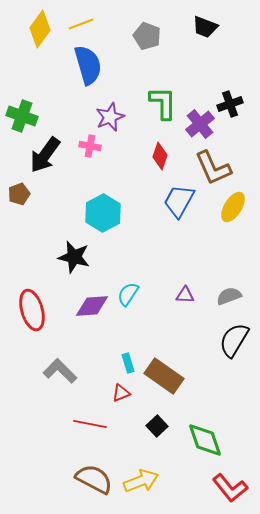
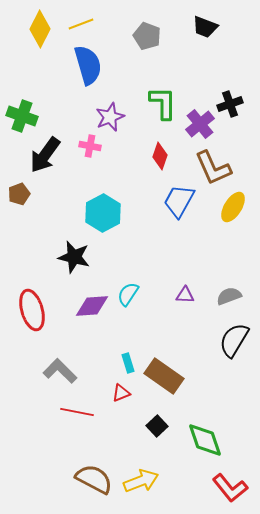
yellow diamond: rotated 9 degrees counterclockwise
red line: moved 13 px left, 12 px up
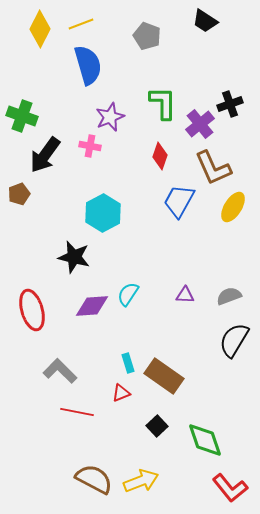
black trapezoid: moved 6 px up; rotated 12 degrees clockwise
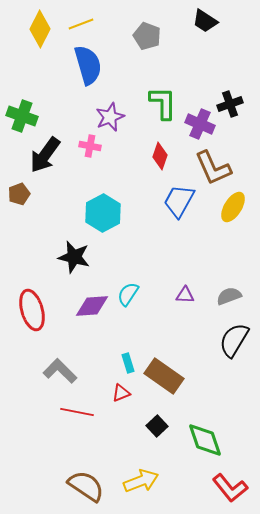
purple cross: rotated 28 degrees counterclockwise
brown semicircle: moved 8 px left, 7 px down; rotated 6 degrees clockwise
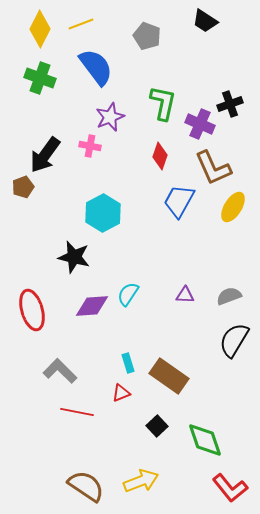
blue semicircle: moved 8 px right, 2 px down; rotated 21 degrees counterclockwise
green L-shape: rotated 12 degrees clockwise
green cross: moved 18 px right, 38 px up
brown pentagon: moved 4 px right, 7 px up
brown rectangle: moved 5 px right
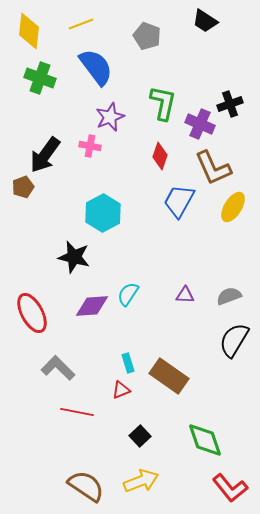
yellow diamond: moved 11 px left, 2 px down; rotated 21 degrees counterclockwise
red ellipse: moved 3 px down; rotated 12 degrees counterclockwise
gray L-shape: moved 2 px left, 3 px up
red triangle: moved 3 px up
black square: moved 17 px left, 10 px down
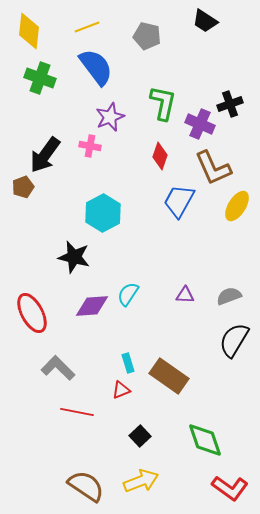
yellow line: moved 6 px right, 3 px down
gray pentagon: rotated 8 degrees counterclockwise
yellow ellipse: moved 4 px right, 1 px up
red L-shape: rotated 15 degrees counterclockwise
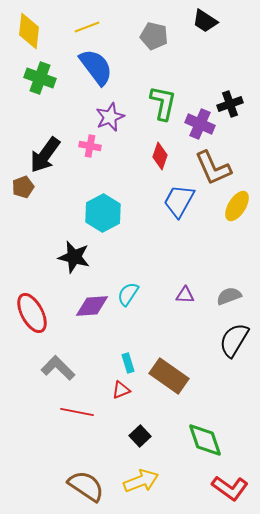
gray pentagon: moved 7 px right
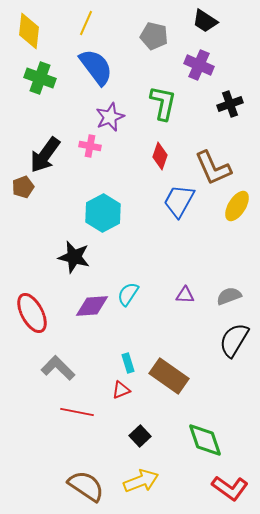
yellow line: moved 1 px left, 4 px up; rotated 45 degrees counterclockwise
purple cross: moved 1 px left, 59 px up
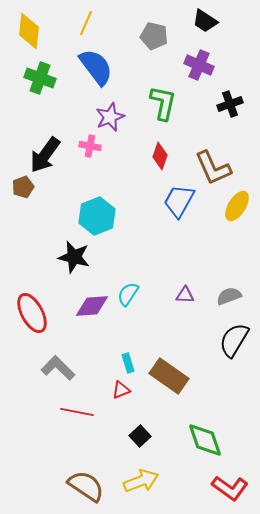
cyan hexagon: moved 6 px left, 3 px down; rotated 6 degrees clockwise
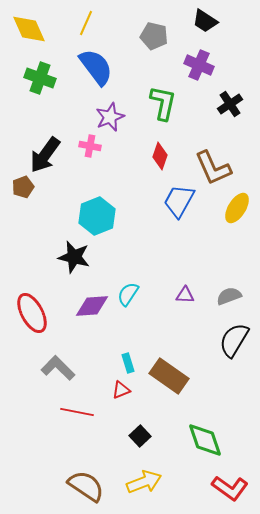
yellow diamond: moved 2 px up; rotated 30 degrees counterclockwise
black cross: rotated 15 degrees counterclockwise
yellow ellipse: moved 2 px down
yellow arrow: moved 3 px right, 1 px down
